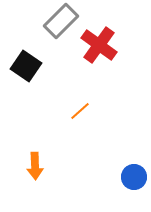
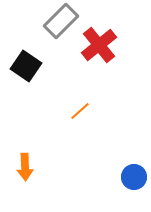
red cross: rotated 15 degrees clockwise
orange arrow: moved 10 px left, 1 px down
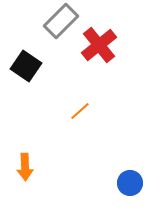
blue circle: moved 4 px left, 6 px down
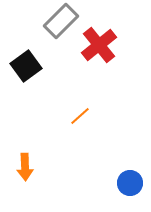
black square: rotated 20 degrees clockwise
orange line: moved 5 px down
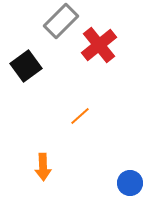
orange arrow: moved 18 px right
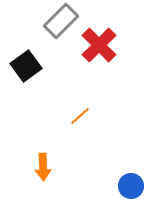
red cross: rotated 6 degrees counterclockwise
blue circle: moved 1 px right, 3 px down
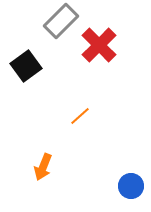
orange arrow: rotated 24 degrees clockwise
